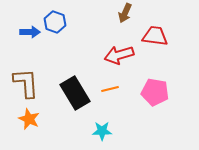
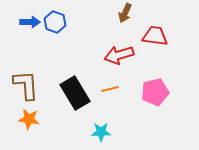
blue arrow: moved 10 px up
brown L-shape: moved 2 px down
pink pentagon: rotated 24 degrees counterclockwise
orange star: rotated 15 degrees counterclockwise
cyan star: moved 1 px left, 1 px down
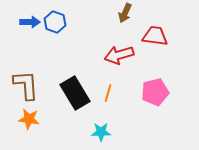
orange line: moved 2 px left, 4 px down; rotated 60 degrees counterclockwise
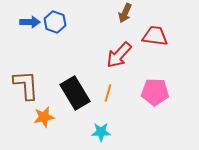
red arrow: rotated 32 degrees counterclockwise
pink pentagon: rotated 16 degrees clockwise
orange star: moved 15 px right, 2 px up; rotated 20 degrees counterclockwise
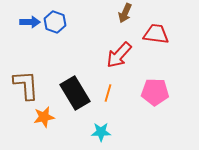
red trapezoid: moved 1 px right, 2 px up
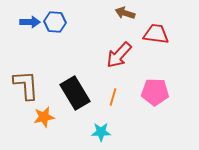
brown arrow: rotated 84 degrees clockwise
blue hexagon: rotated 15 degrees counterclockwise
orange line: moved 5 px right, 4 px down
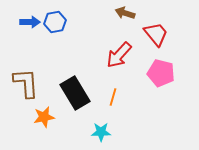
blue hexagon: rotated 15 degrees counterclockwise
red trapezoid: rotated 44 degrees clockwise
brown L-shape: moved 2 px up
pink pentagon: moved 6 px right, 19 px up; rotated 12 degrees clockwise
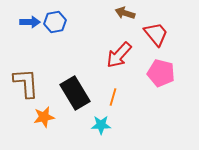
cyan star: moved 7 px up
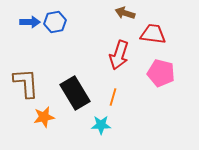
red trapezoid: moved 3 px left; rotated 44 degrees counterclockwise
red arrow: rotated 24 degrees counterclockwise
